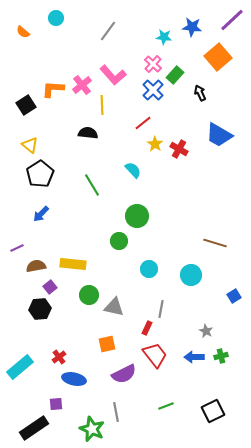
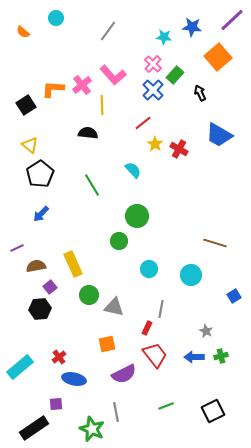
yellow rectangle at (73, 264): rotated 60 degrees clockwise
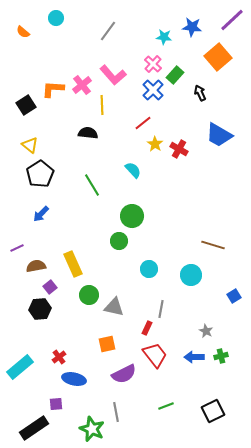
green circle at (137, 216): moved 5 px left
brown line at (215, 243): moved 2 px left, 2 px down
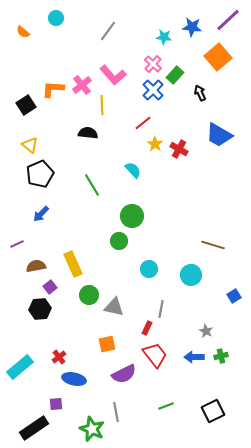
purple line at (232, 20): moved 4 px left
black pentagon at (40, 174): rotated 8 degrees clockwise
purple line at (17, 248): moved 4 px up
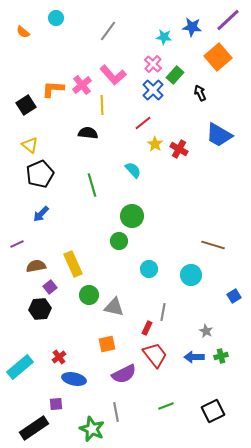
green line at (92, 185): rotated 15 degrees clockwise
gray line at (161, 309): moved 2 px right, 3 px down
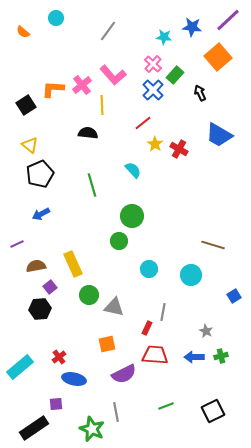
blue arrow at (41, 214): rotated 18 degrees clockwise
red trapezoid at (155, 355): rotated 48 degrees counterclockwise
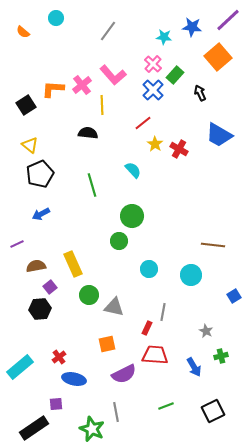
brown line at (213, 245): rotated 10 degrees counterclockwise
blue arrow at (194, 357): moved 10 px down; rotated 120 degrees counterclockwise
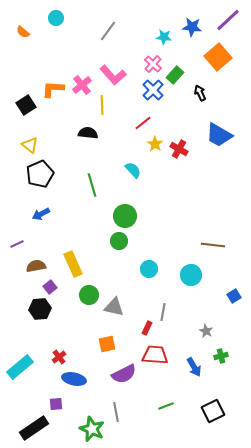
green circle at (132, 216): moved 7 px left
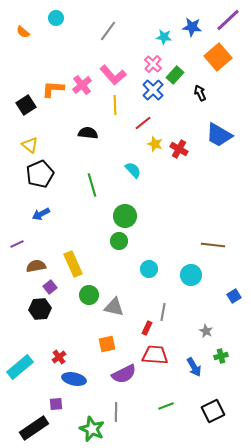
yellow line at (102, 105): moved 13 px right
yellow star at (155, 144): rotated 14 degrees counterclockwise
gray line at (116, 412): rotated 12 degrees clockwise
